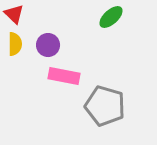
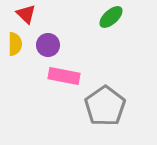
red triangle: moved 12 px right
gray pentagon: rotated 21 degrees clockwise
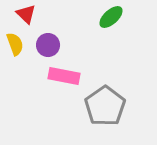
yellow semicircle: rotated 20 degrees counterclockwise
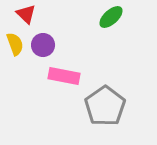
purple circle: moved 5 px left
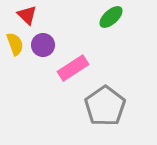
red triangle: moved 1 px right, 1 px down
pink rectangle: moved 9 px right, 8 px up; rotated 44 degrees counterclockwise
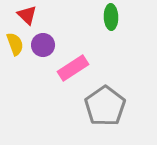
green ellipse: rotated 50 degrees counterclockwise
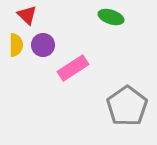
green ellipse: rotated 70 degrees counterclockwise
yellow semicircle: moved 1 px right, 1 px down; rotated 20 degrees clockwise
gray pentagon: moved 22 px right
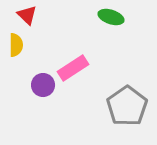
purple circle: moved 40 px down
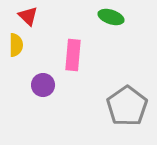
red triangle: moved 1 px right, 1 px down
pink rectangle: moved 13 px up; rotated 52 degrees counterclockwise
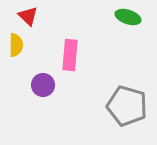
green ellipse: moved 17 px right
pink rectangle: moved 3 px left
gray pentagon: rotated 21 degrees counterclockwise
